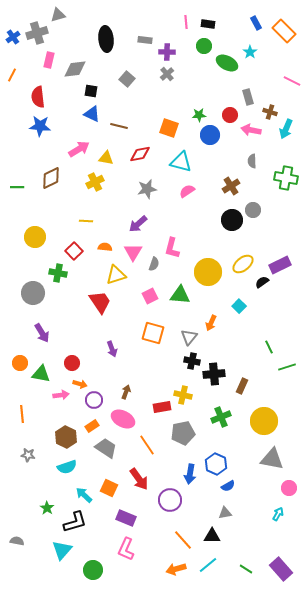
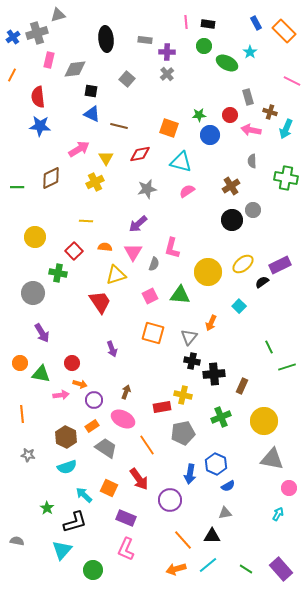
yellow triangle at (106, 158): rotated 49 degrees clockwise
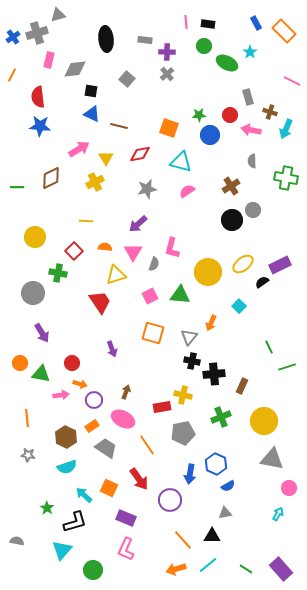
orange line at (22, 414): moved 5 px right, 4 px down
